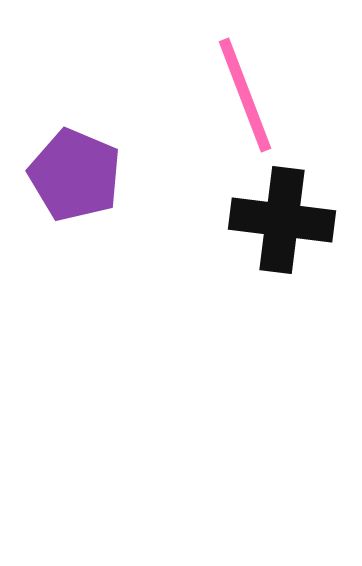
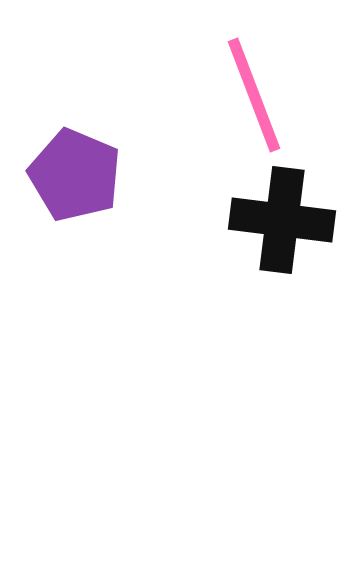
pink line: moved 9 px right
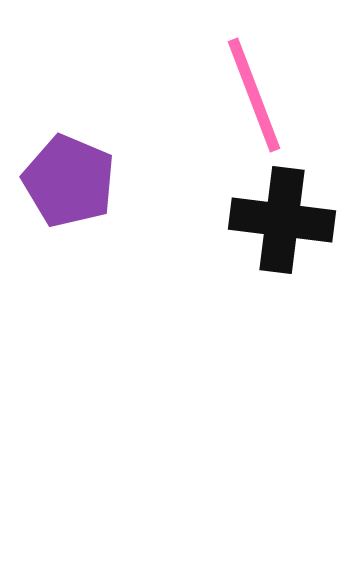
purple pentagon: moved 6 px left, 6 px down
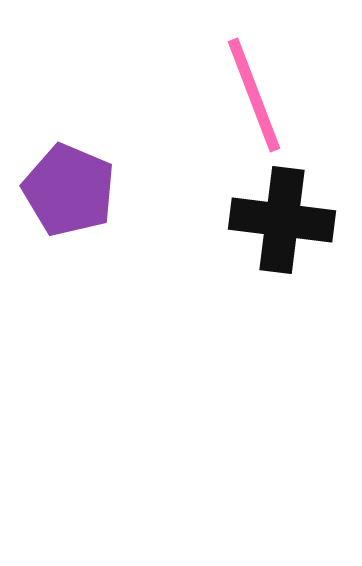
purple pentagon: moved 9 px down
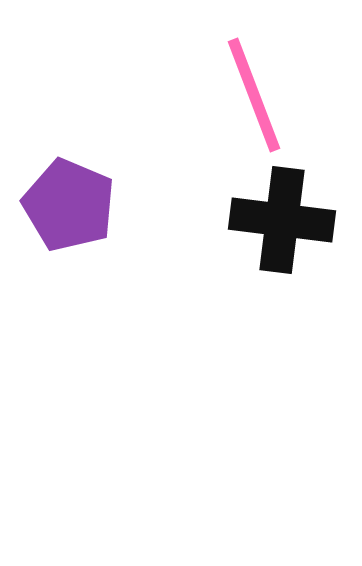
purple pentagon: moved 15 px down
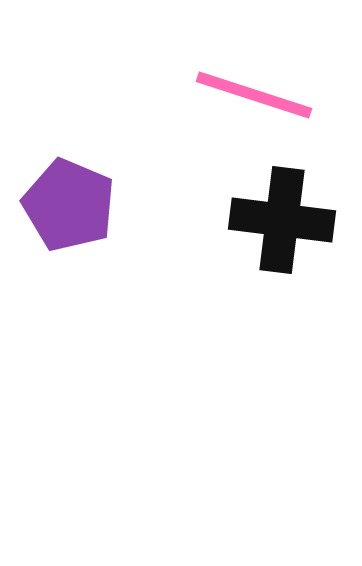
pink line: rotated 51 degrees counterclockwise
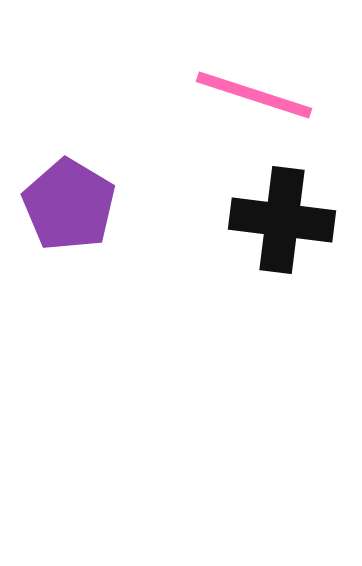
purple pentagon: rotated 8 degrees clockwise
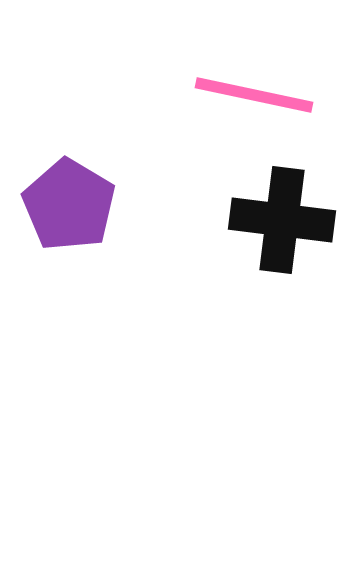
pink line: rotated 6 degrees counterclockwise
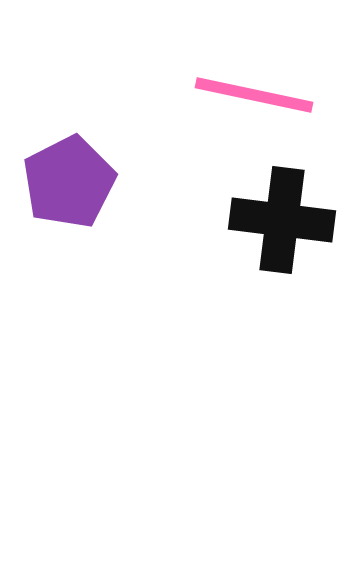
purple pentagon: moved 23 px up; rotated 14 degrees clockwise
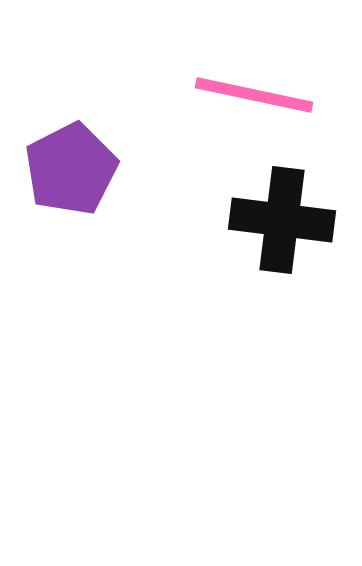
purple pentagon: moved 2 px right, 13 px up
